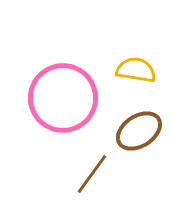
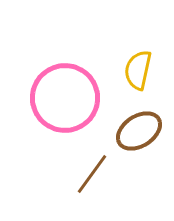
yellow semicircle: moved 2 px right; rotated 87 degrees counterclockwise
pink circle: moved 2 px right
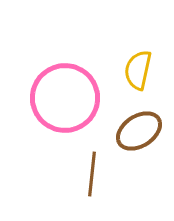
brown line: rotated 30 degrees counterclockwise
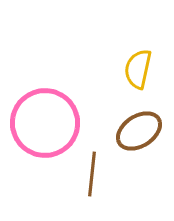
yellow semicircle: moved 1 px up
pink circle: moved 20 px left, 25 px down
